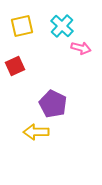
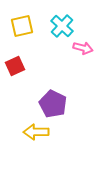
pink arrow: moved 2 px right
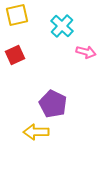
yellow square: moved 5 px left, 11 px up
pink arrow: moved 3 px right, 4 px down
red square: moved 11 px up
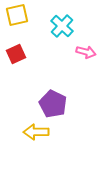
red square: moved 1 px right, 1 px up
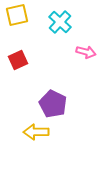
cyan cross: moved 2 px left, 4 px up
red square: moved 2 px right, 6 px down
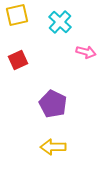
yellow arrow: moved 17 px right, 15 px down
